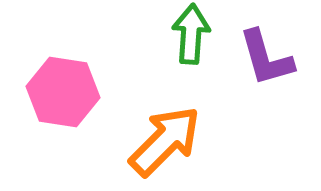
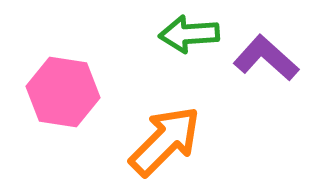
green arrow: moved 2 px left; rotated 98 degrees counterclockwise
purple L-shape: rotated 148 degrees clockwise
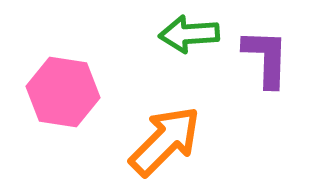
purple L-shape: rotated 50 degrees clockwise
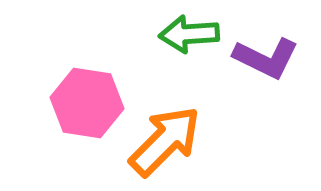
purple L-shape: rotated 114 degrees clockwise
pink hexagon: moved 24 px right, 11 px down
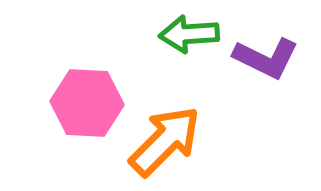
pink hexagon: rotated 6 degrees counterclockwise
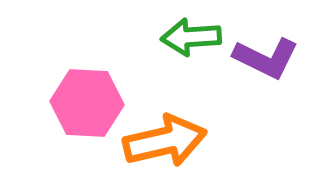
green arrow: moved 2 px right, 3 px down
orange arrow: rotated 32 degrees clockwise
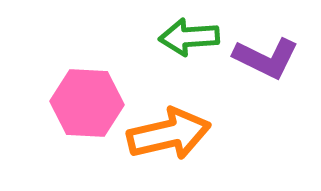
green arrow: moved 2 px left
orange arrow: moved 4 px right, 7 px up
